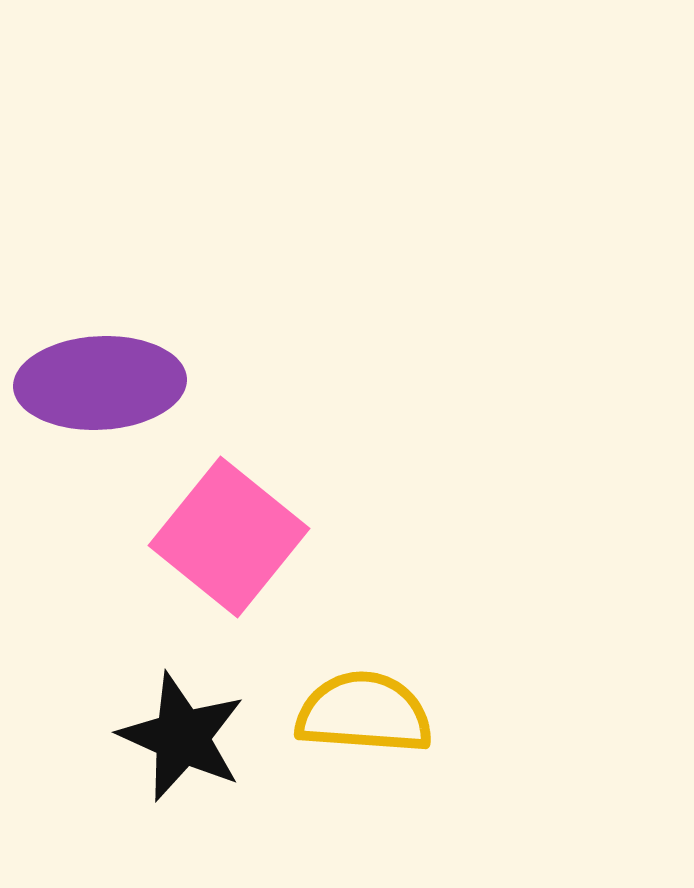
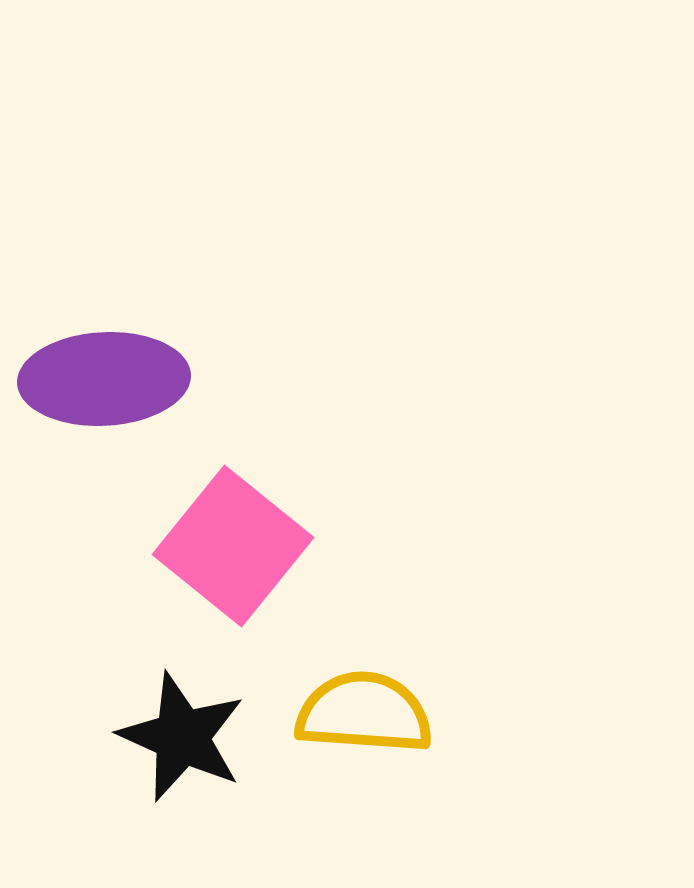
purple ellipse: moved 4 px right, 4 px up
pink square: moved 4 px right, 9 px down
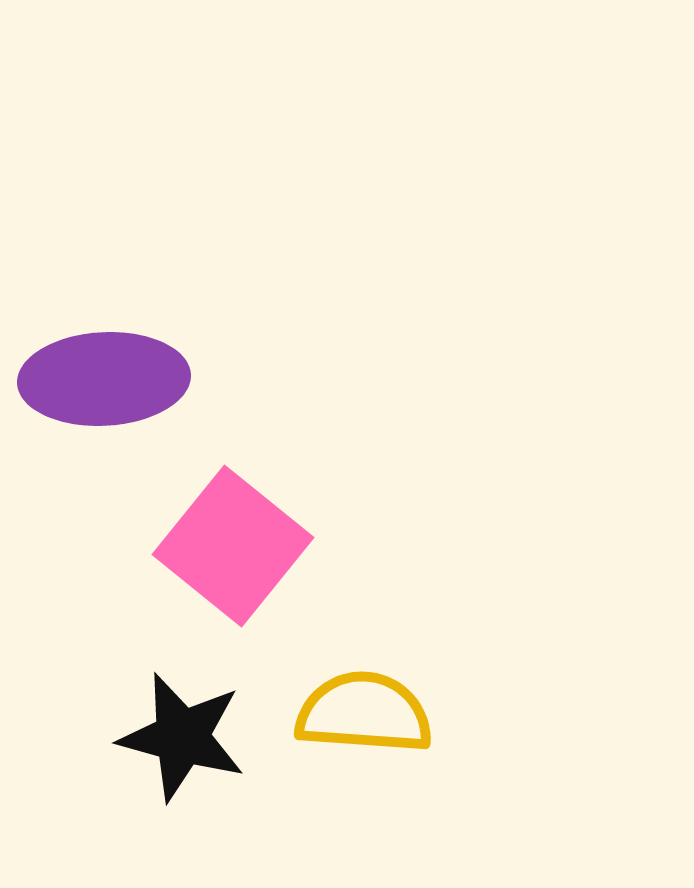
black star: rotated 9 degrees counterclockwise
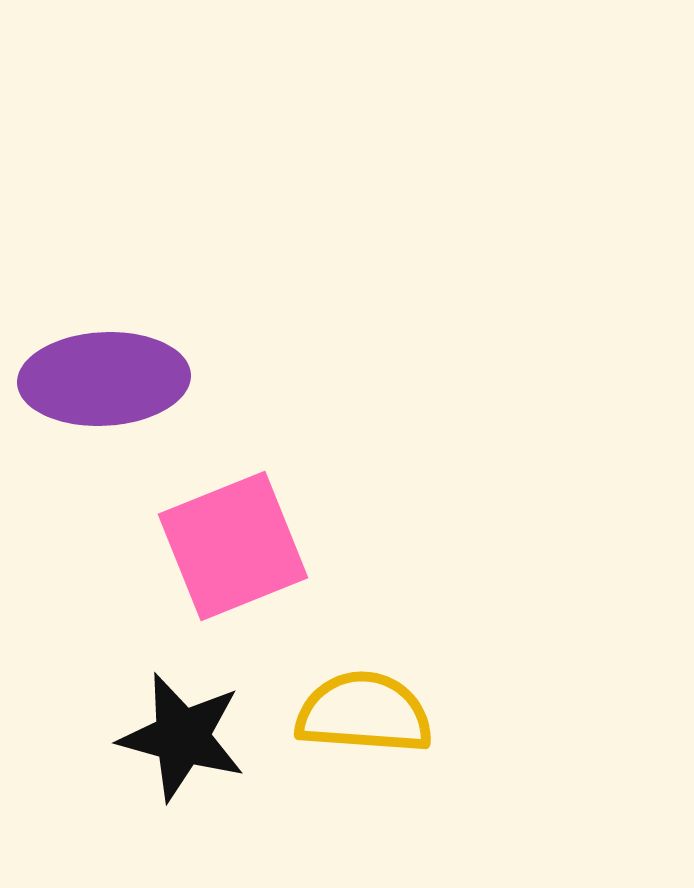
pink square: rotated 29 degrees clockwise
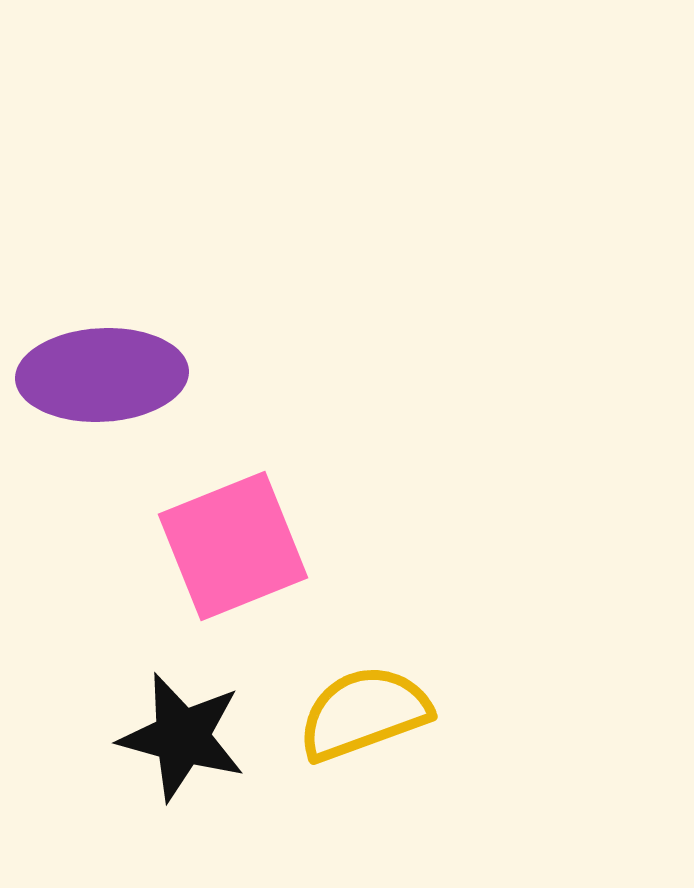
purple ellipse: moved 2 px left, 4 px up
yellow semicircle: rotated 24 degrees counterclockwise
